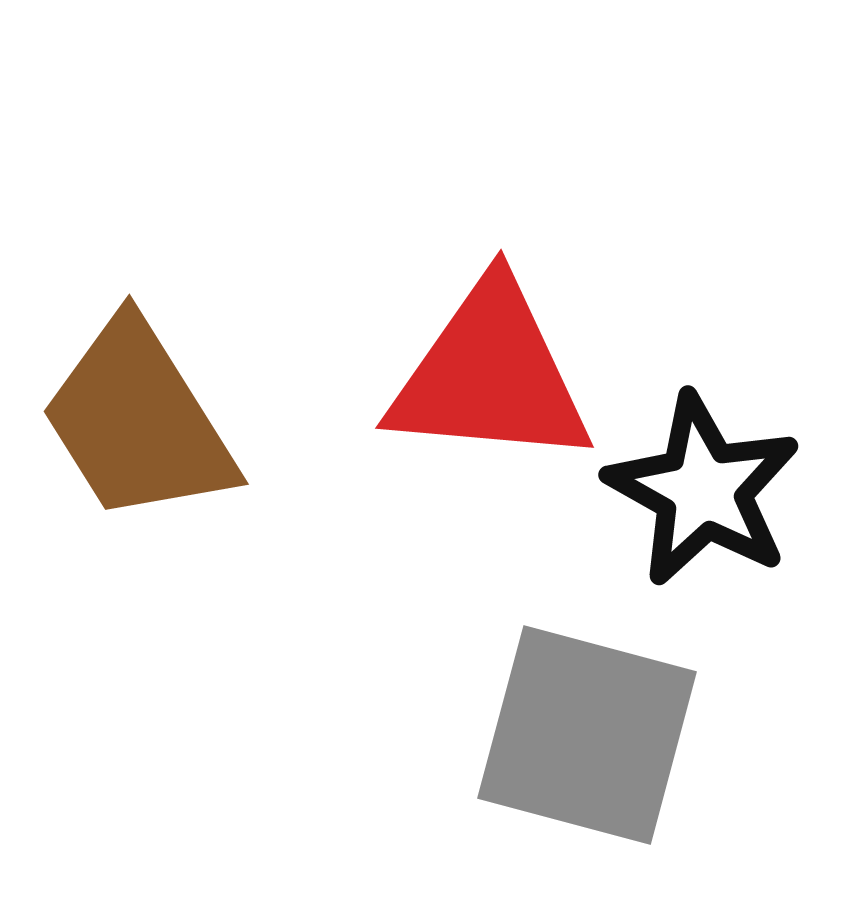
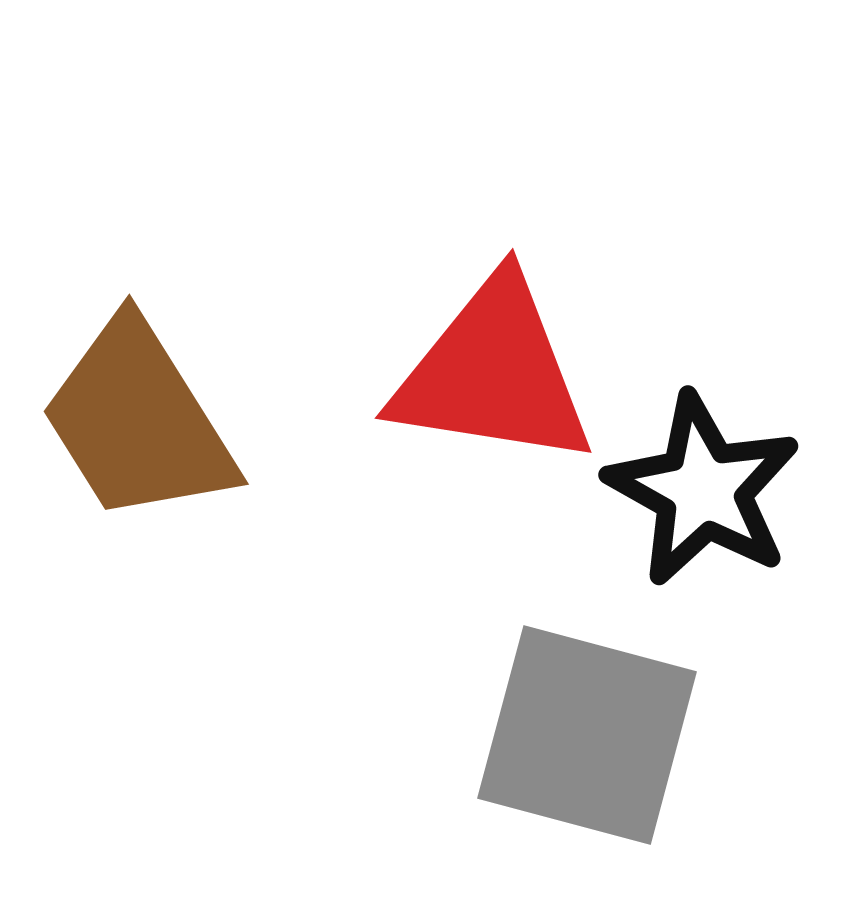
red triangle: moved 3 px right, 2 px up; rotated 4 degrees clockwise
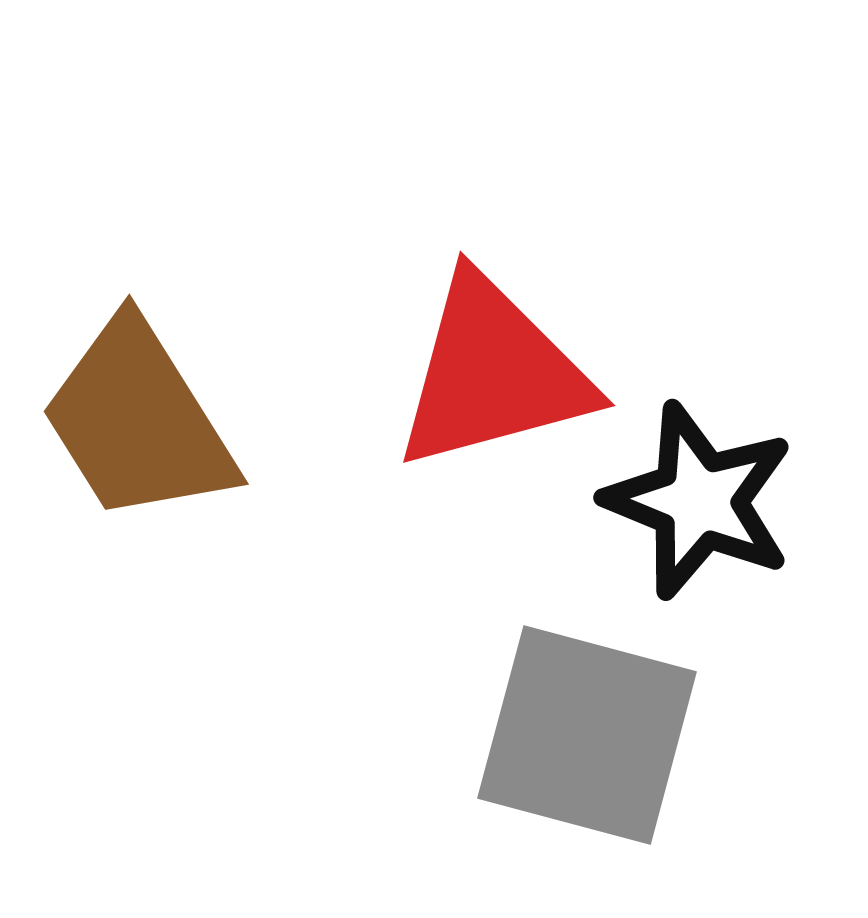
red triangle: rotated 24 degrees counterclockwise
black star: moved 4 px left, 11 px down; rotated 7 degrees counterclockwise
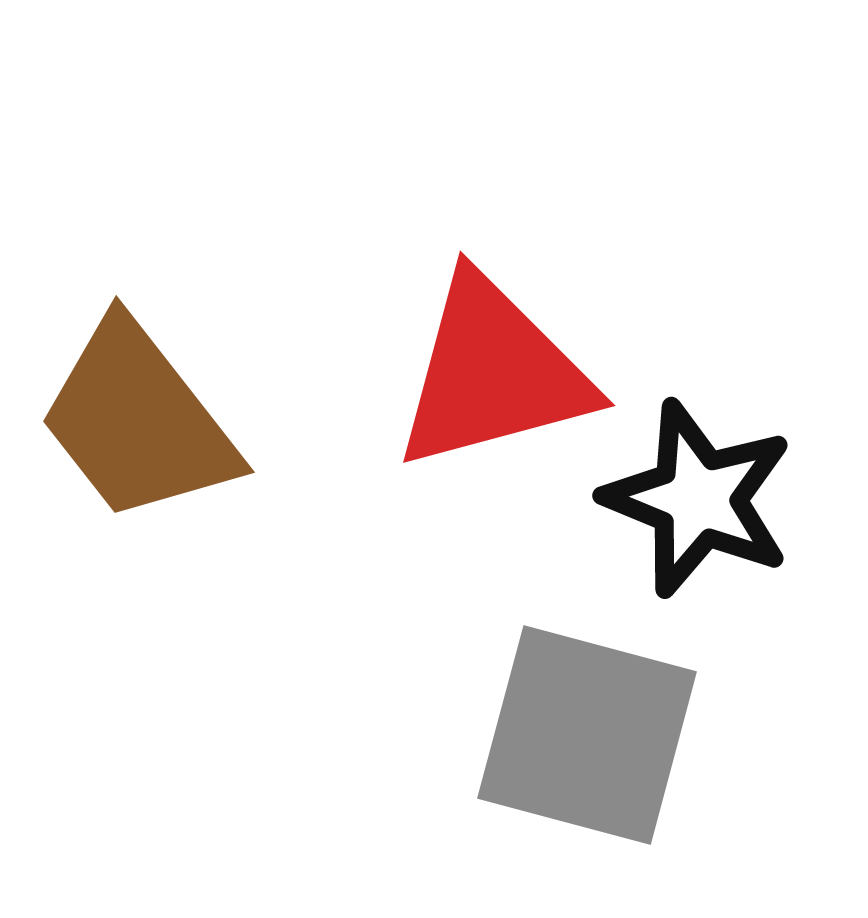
brown trapezoid: rotated 6 degrees counterclockwise
black star: moved 1 px left, 2 px up
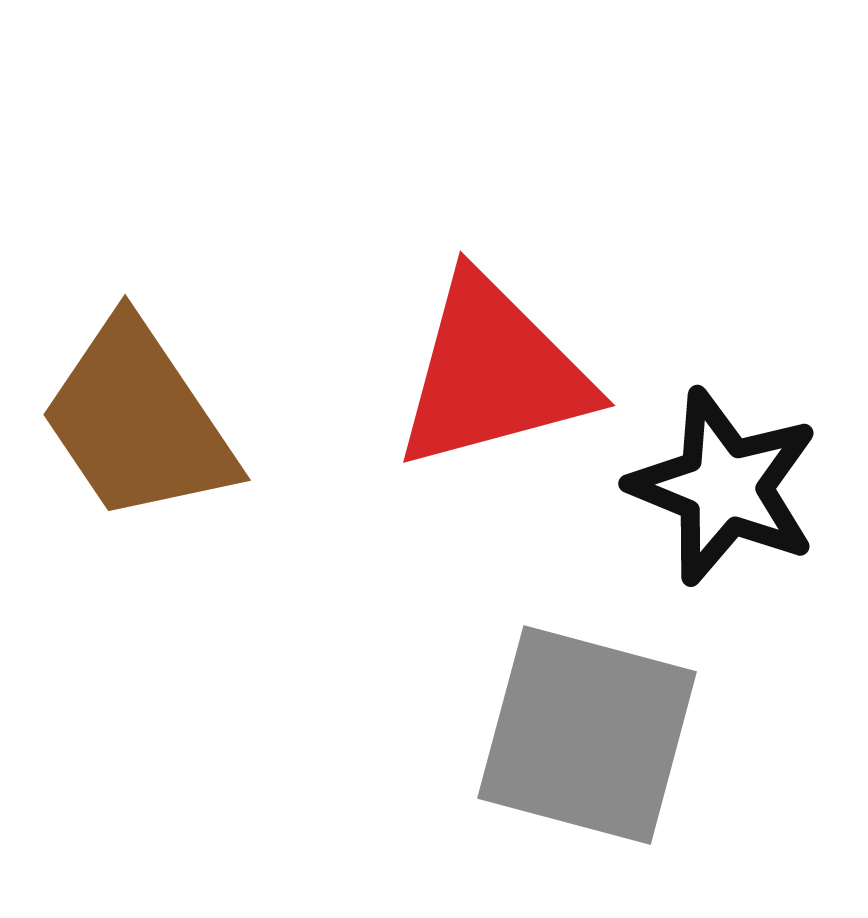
brown trapezoid: rotated 4 degrees clockwise
black star: moved 26 px right, 12 px up
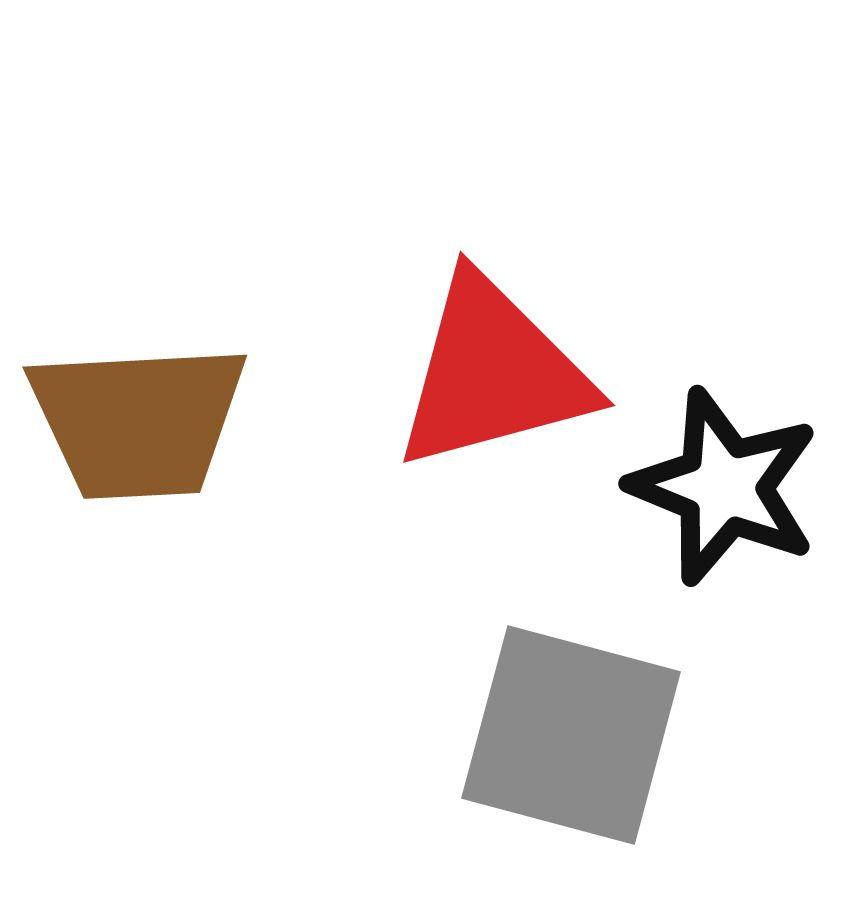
brown trapezoid: rotated 59 degrees counterclockwise
gray square: moved 16 px left
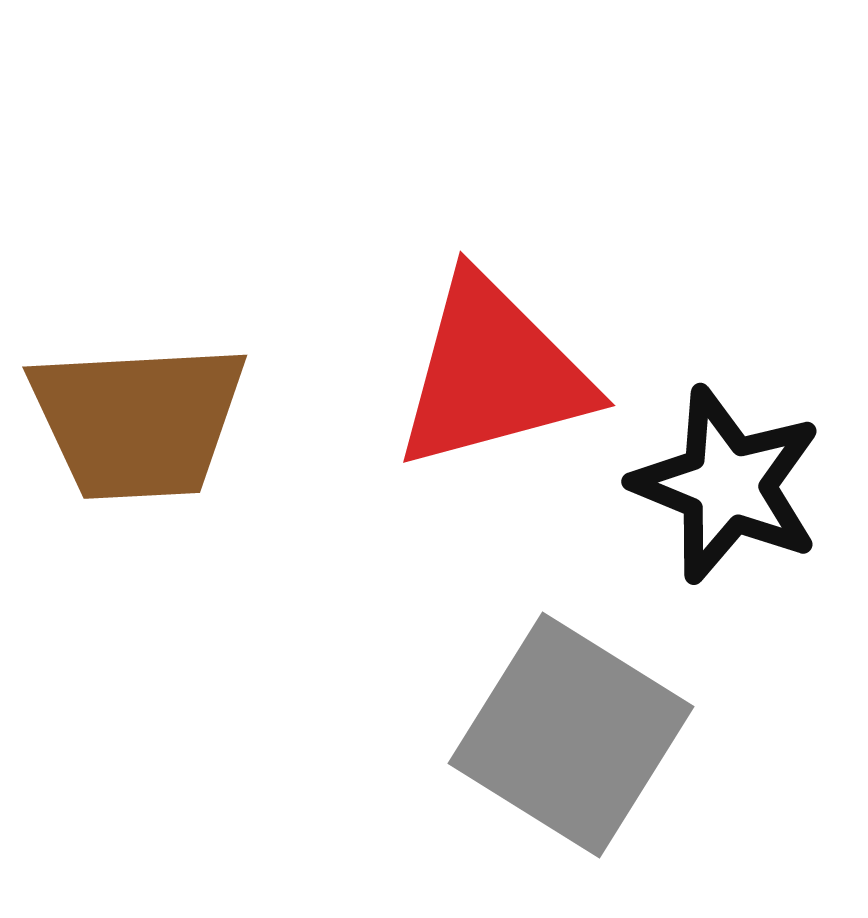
black star: moved 3 px right, 2 px up
gray square: rotated 17 degrees clockwise
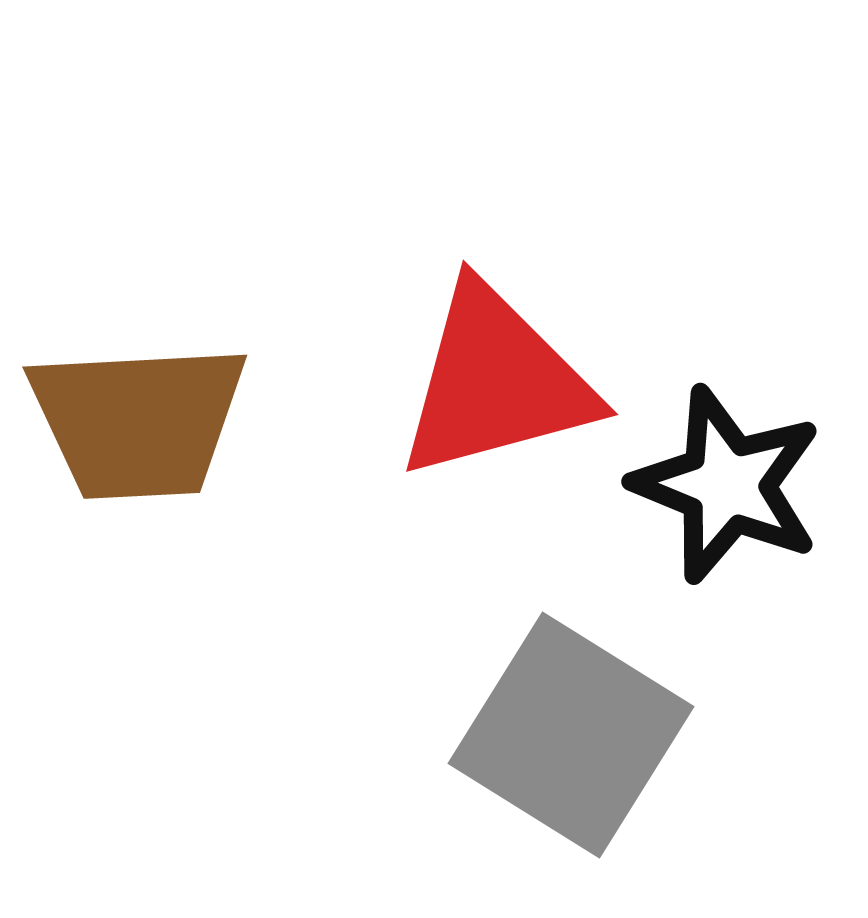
red triangle: moved 3 px right, 9 px down
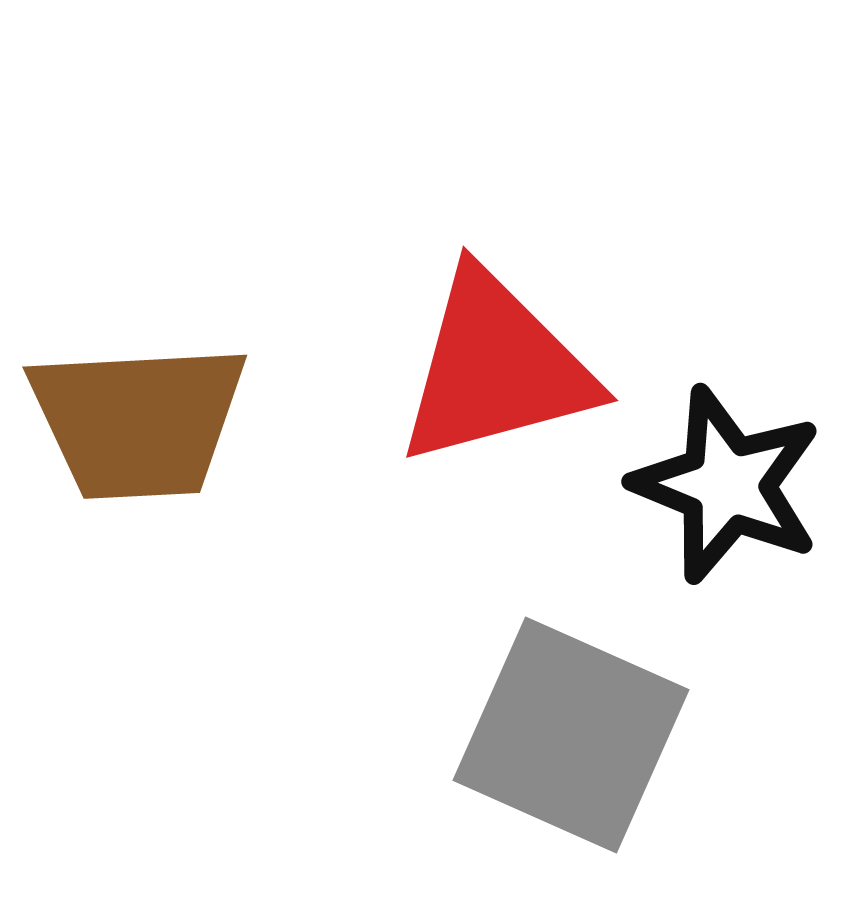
red triangle: moved 14 px up
gray square: rotated 8 degrees counterclockwise
